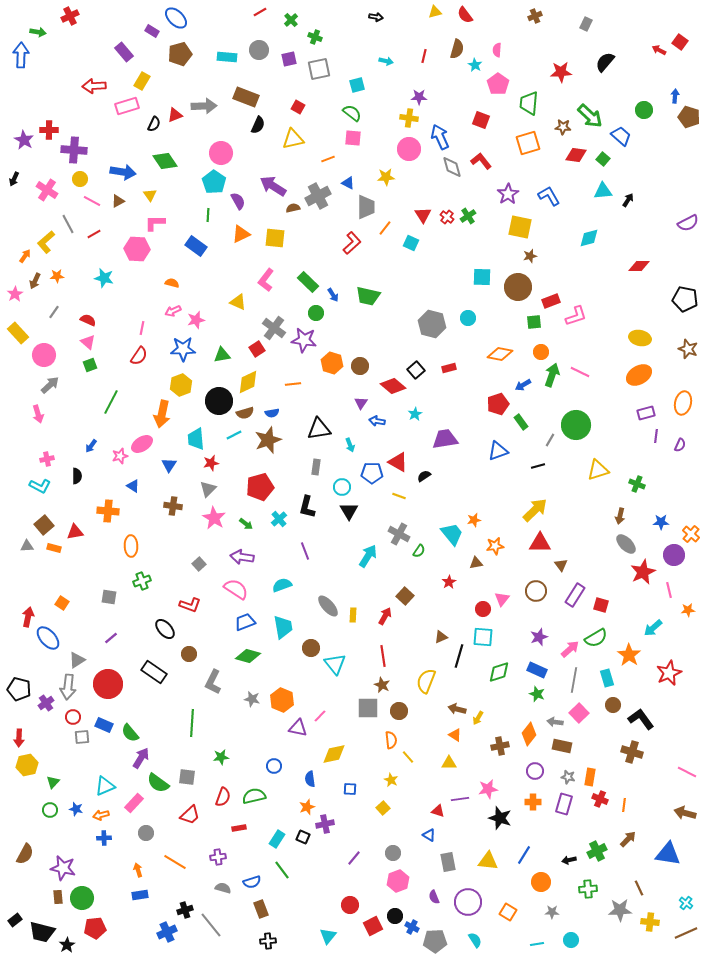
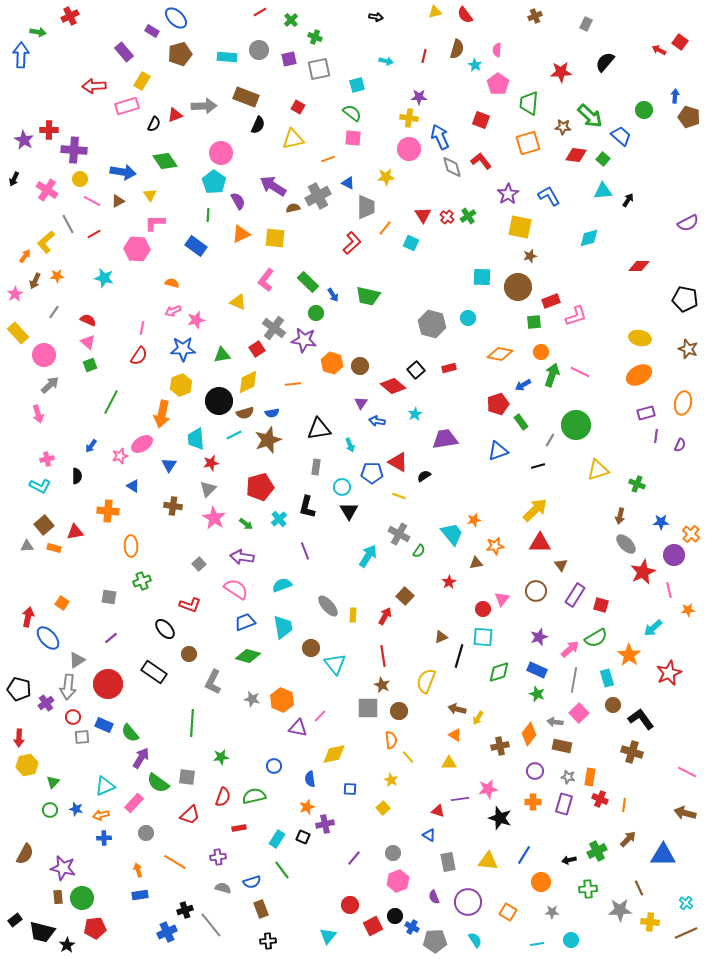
blue triangle at (668, 854): moved 5 px left, 1 px down; rotated 8 degrees counterclockwise
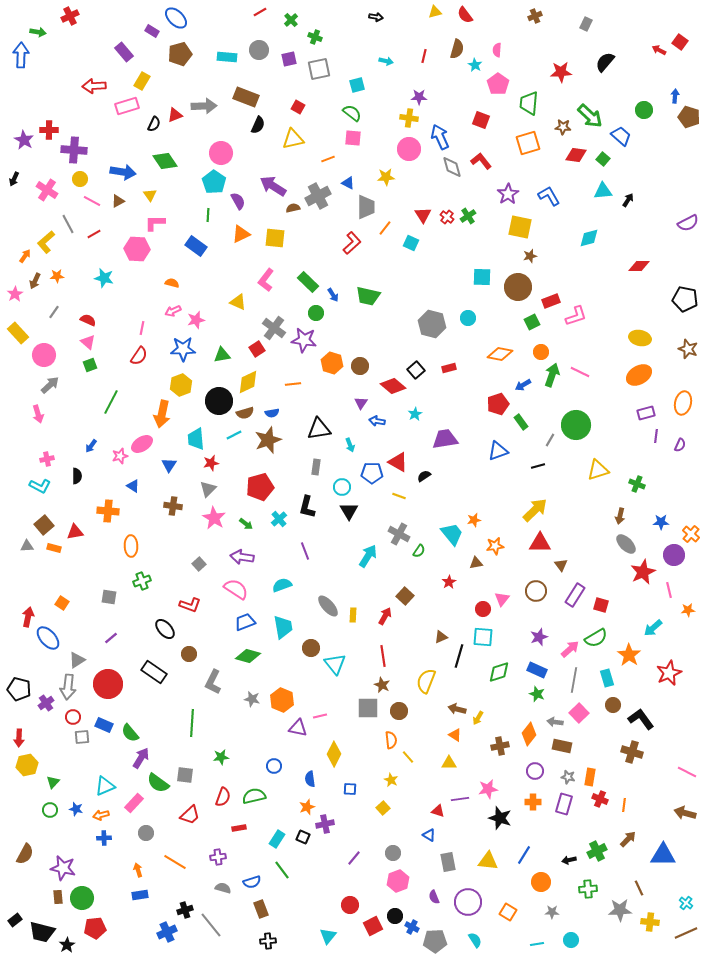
green square at (534, 322): moved 2 px left; rotated 21 degrees counterclockwise
pink line at (320, 716): rotated 32 degrees clockwise
yellow diamond at (334, 754): rotated 50 degrees counterclockwise
gray square at (187, 777): moved 2 px left, 2 px up
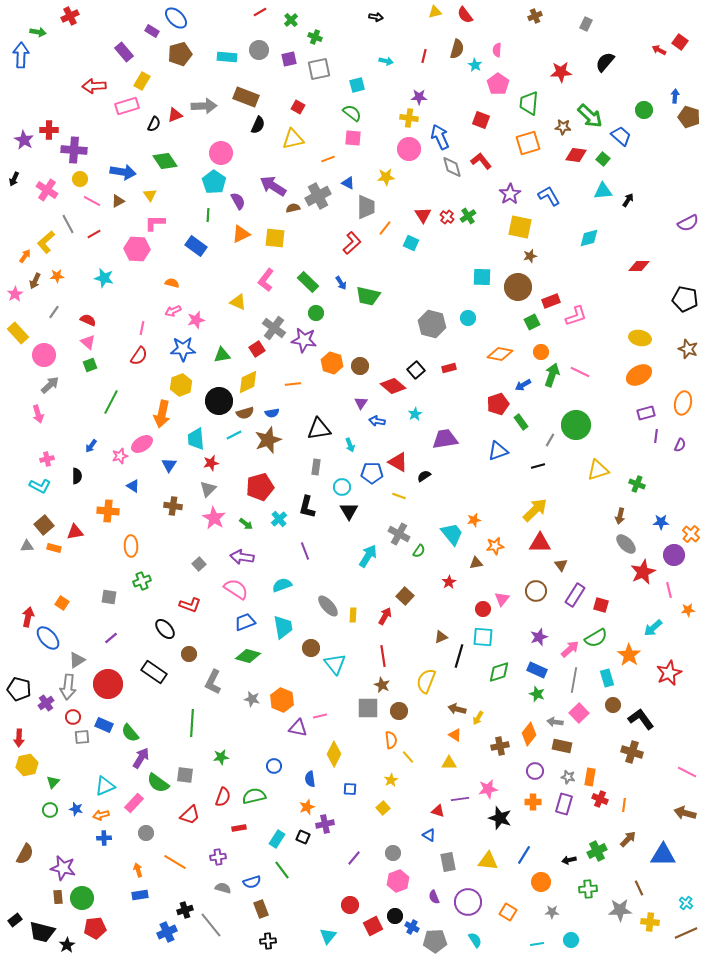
purple star at (508, 194): moved 2 px right
blue arrow at (333, 295): moved 8 px right, 12 px up
yellow star at (391, 780): rotated 16 degrees clockwise
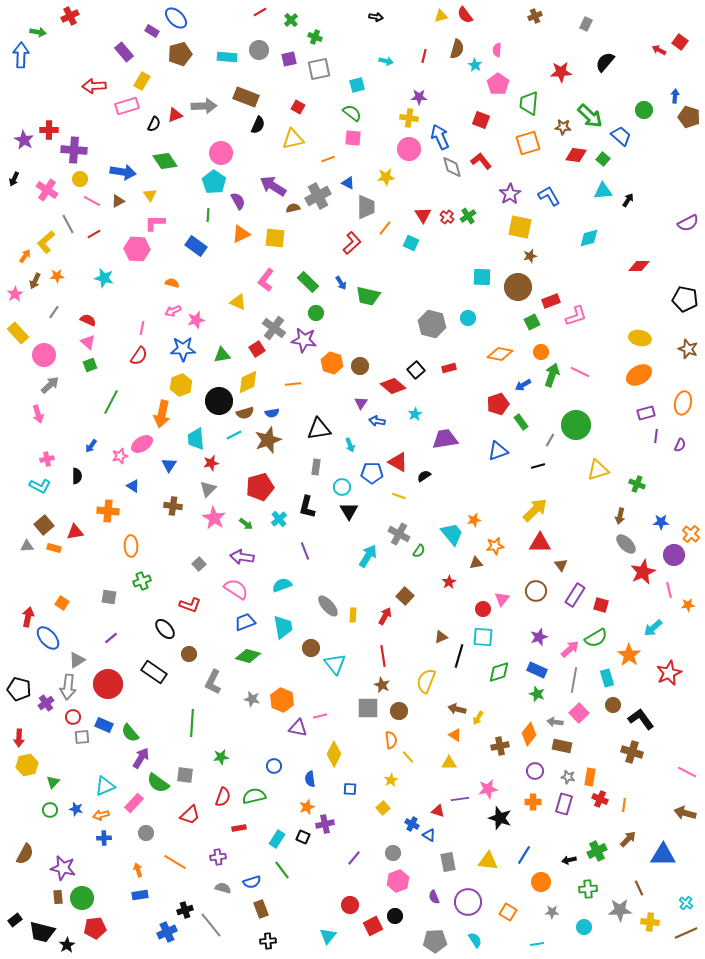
yellow triangle at (435, 12): moved 6 px right, 4 px down
orange star at (688, 610): moved 5 px up
blue cross at (412, 927): moved 103 px up
cyan circle at (571, 940): moved 13 px right, 13 px up
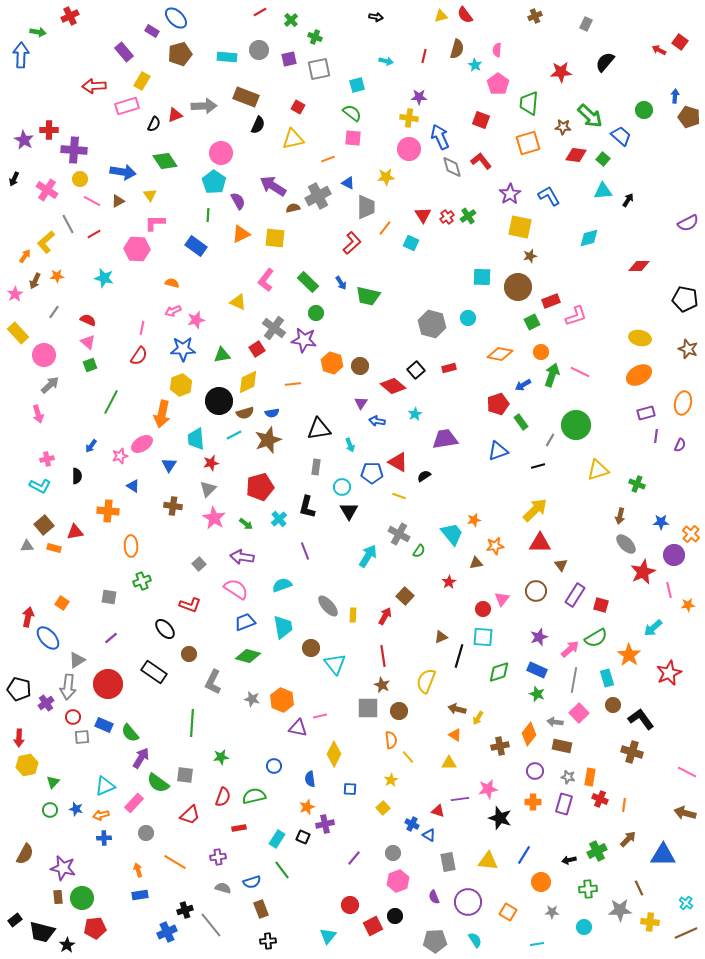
red cross at (447, 217): rotated 16 degrees clockwise
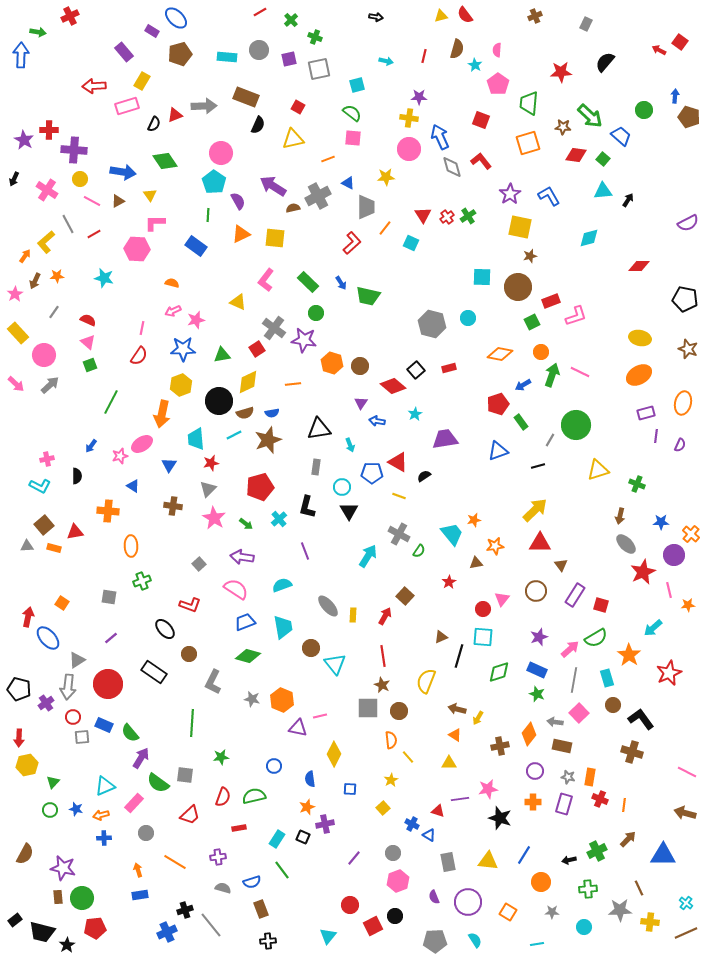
pink arrow at (38, 414): moved 22 px left, 30 px up; rotated 30 degrees counterclockwise
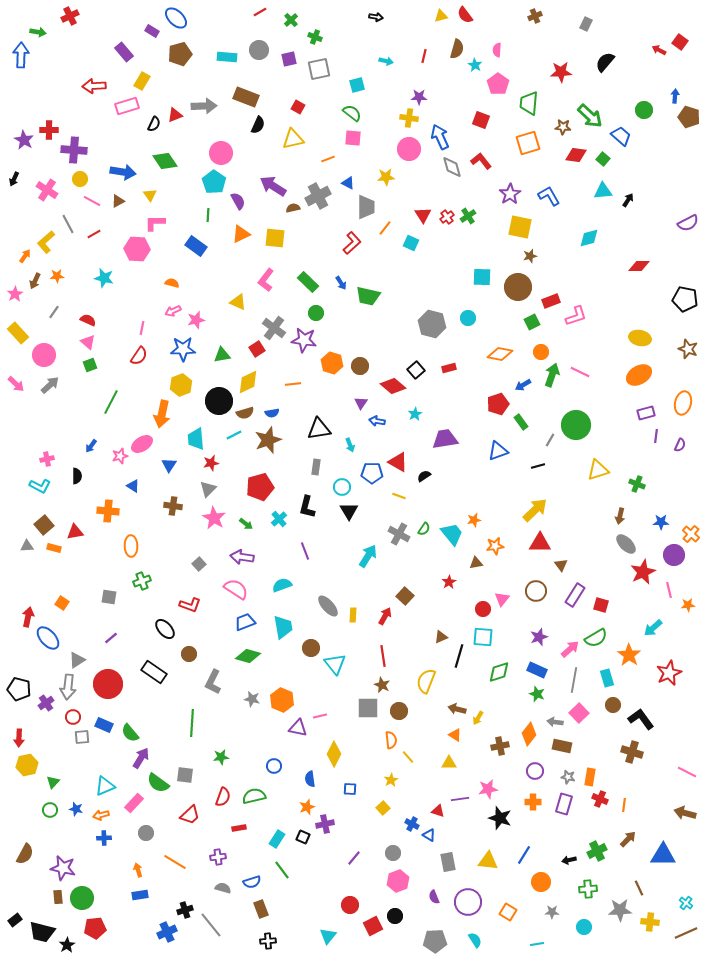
green semicircle at (419, 551): moved 5 px right, 22 px up
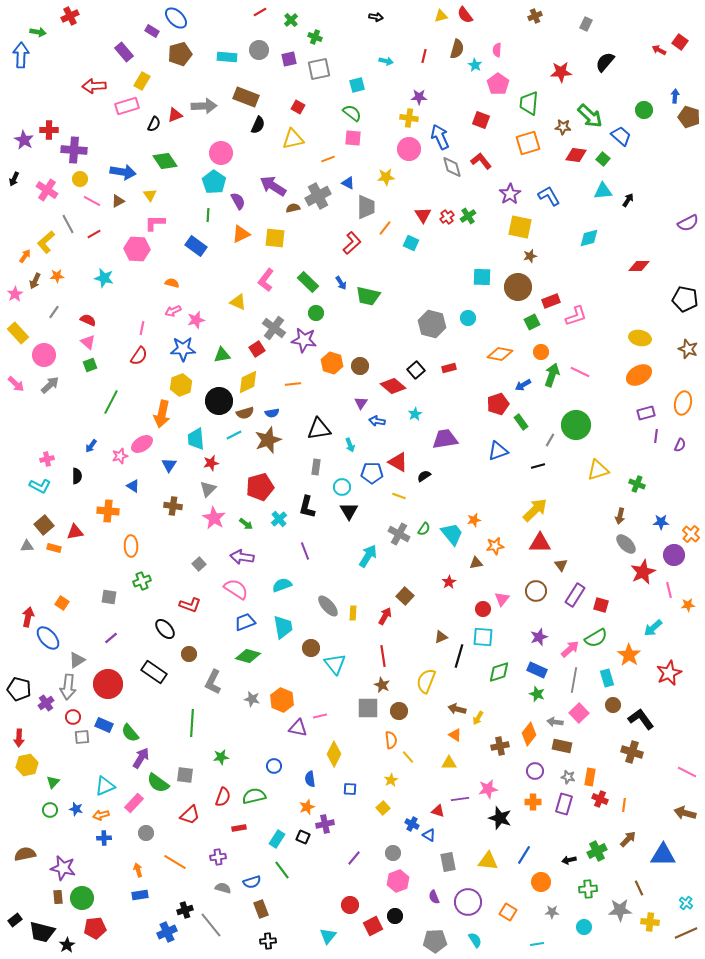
yellow rectangle at (353, 615): moved 2 px up
brown semicircle at (25, 854): rotated 130 degrees counterclockwise
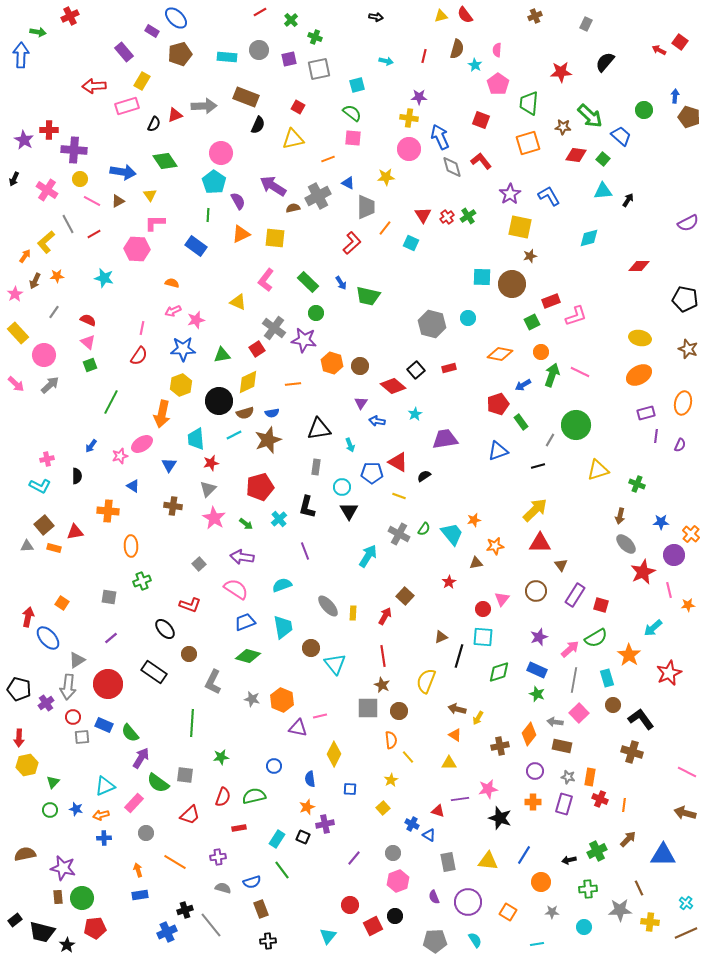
brown circle at (518, 287): moved 6 px left, 3 px up
